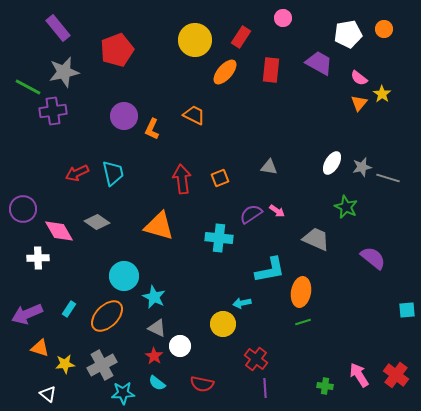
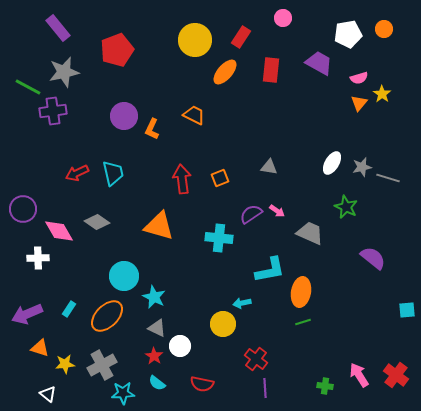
pink semicircle at (359, 78): rotated 54 degrees counterclockwise
gray trapezoid at (316, 239): moved 6 px left, 6 px up
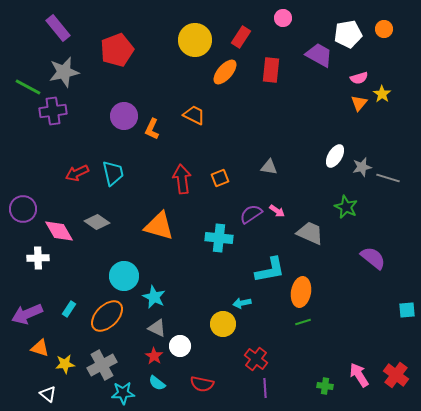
purple trapezoid at (319, 63): moved 8 px up
white ellipse at (332, 163): moved 3 px right, 7 px up
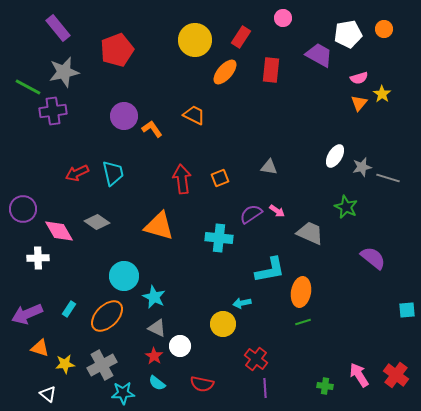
orange L-shape at (152, 129): rotated 120 degrees clockwise
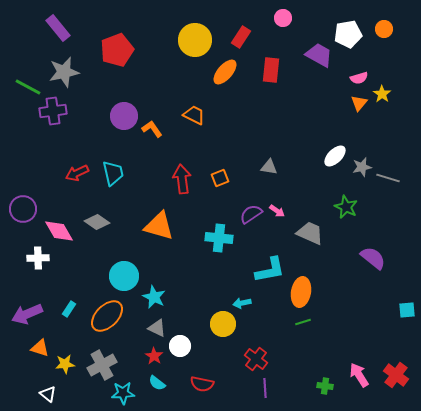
white ellipse at (335, 156): rotated 15 degrees clockwise
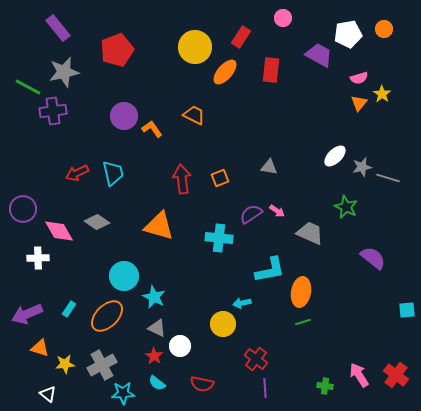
yellow circle at (195, 40): moved 7 px down
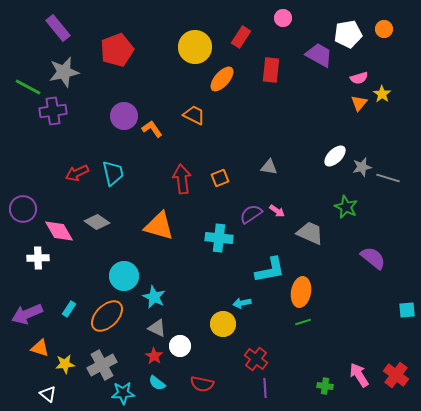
orange ellipse at (225, 72): moved 3 px left, 7 px down
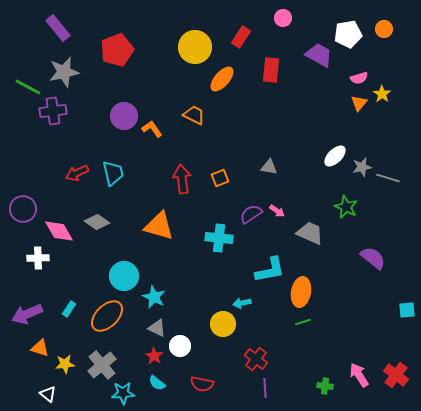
gray cross at (102, 365): rotated 12 degrees counterclockwise
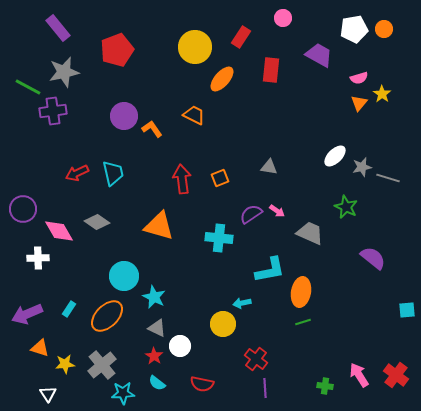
white pentagon at (348, 34): moved 6 px right, 5 px up
white triangle at (48, 394): rotated 18 degrees clockwise
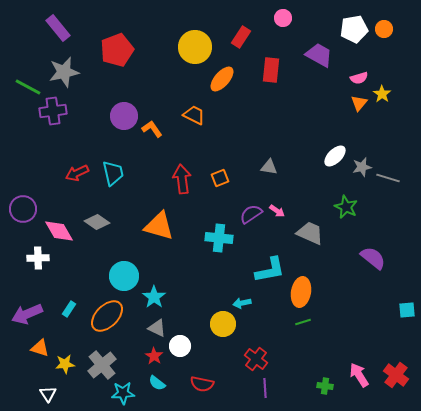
cyan star at (154, 297): rotated 10 degrees clockwise
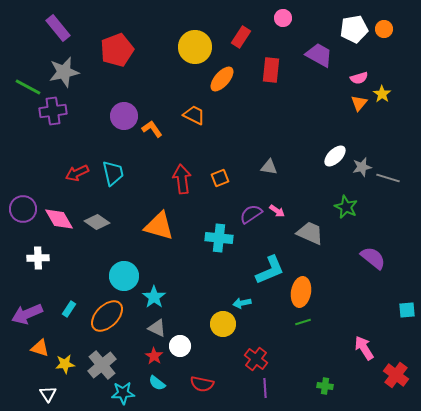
pink diamond at (59, 231): moved 12 px up
cyan L-shape at (270, 270): rotated 12 degrees counterclockwise
pink arrow at (359, 375): moved 5 px right, 27 px up
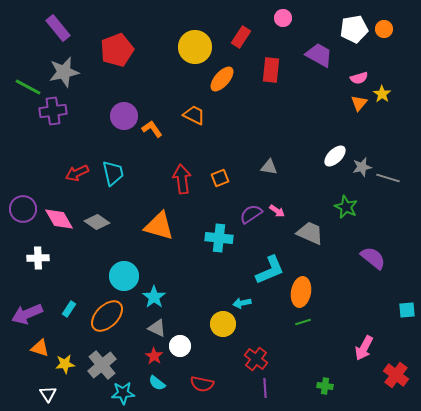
pink arrow at (364, 348): rotated 120 degrees counterclockwise
